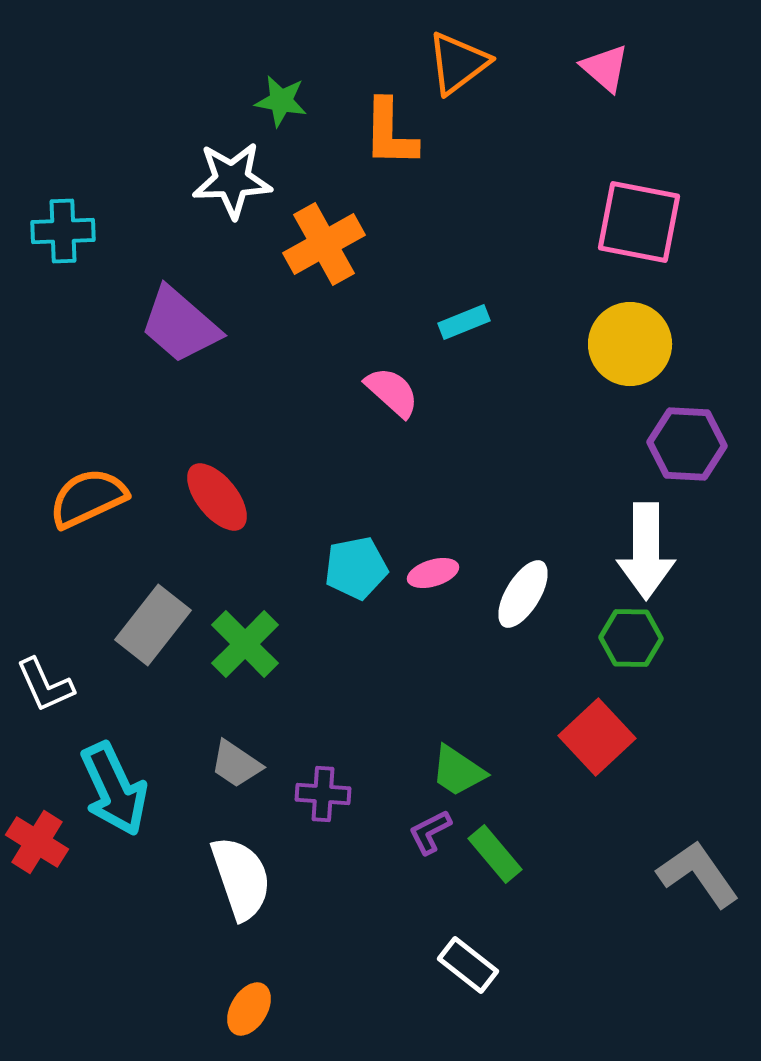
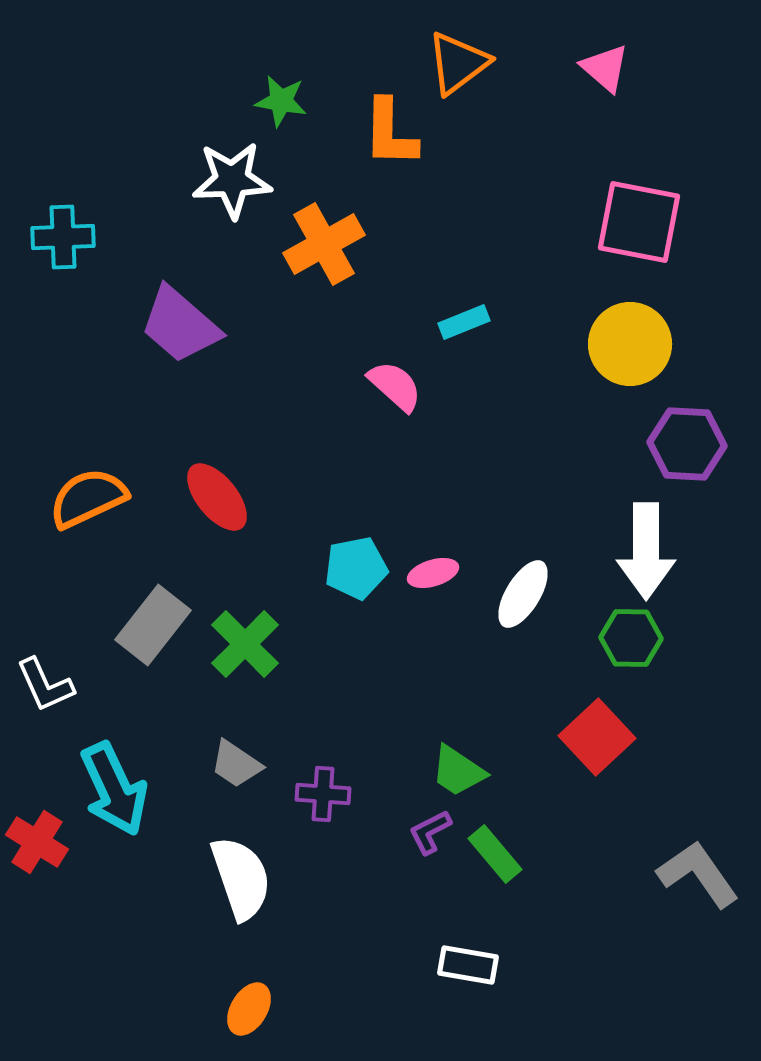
cyan cross: moved 6 px down
pink semicircle: moved 3 px right, 6 px up
white rectangle: rotated 28 degrees counterclockwise
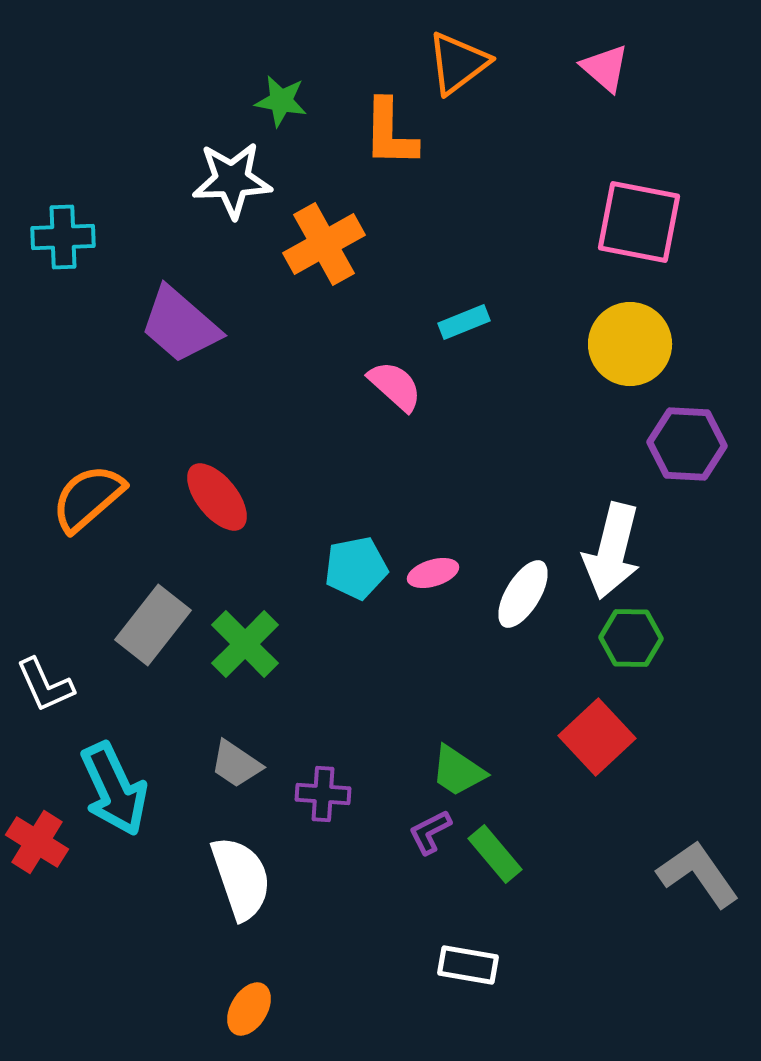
orange semicircle: rotated 16 degrees counterclockwise
white arrow: moved 34 px left; rotated 14 degrees clockwise
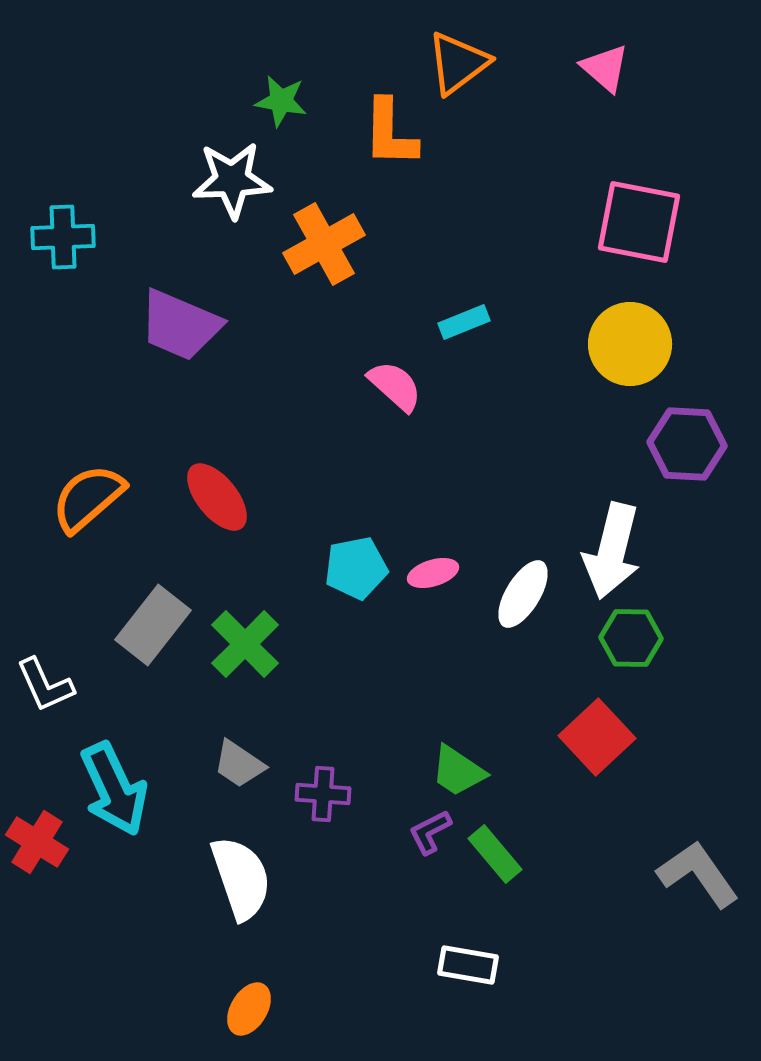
purple trapezoid: rotated 18 degrees counterclockwise
gray trapezoid: moved 3 px right
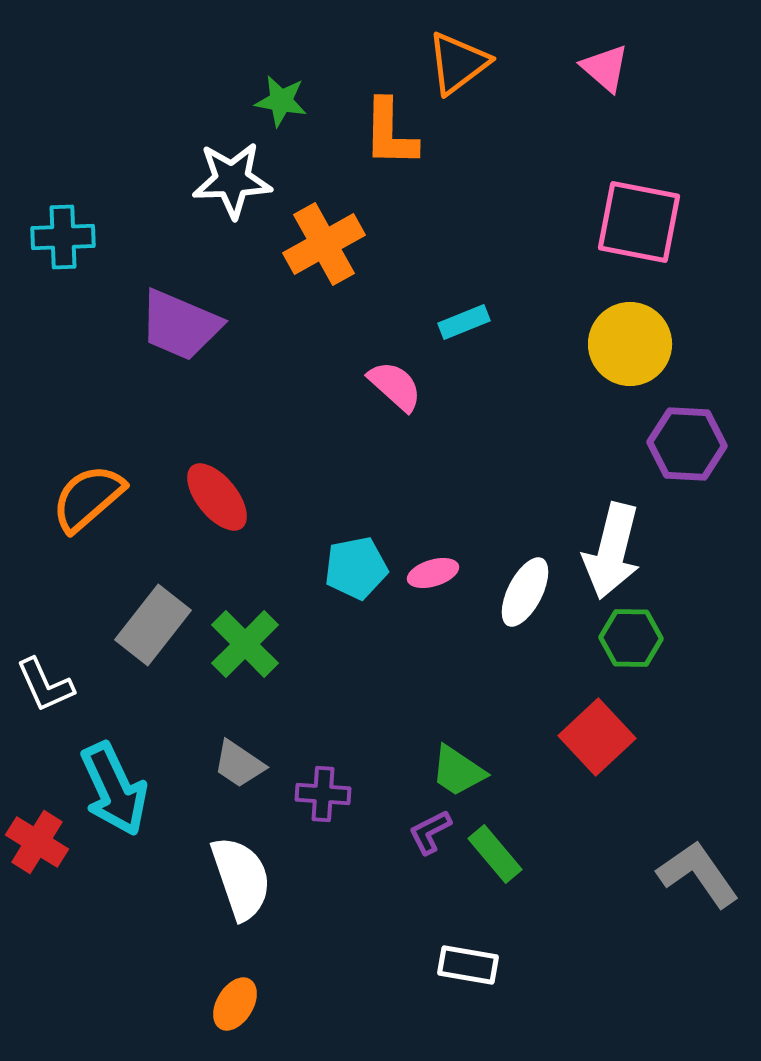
white ellipse: moved 2 px right, 2 px up; rotated 4 degrees counterclockwise
orange ellipse: moved 14 px left, 5 px up
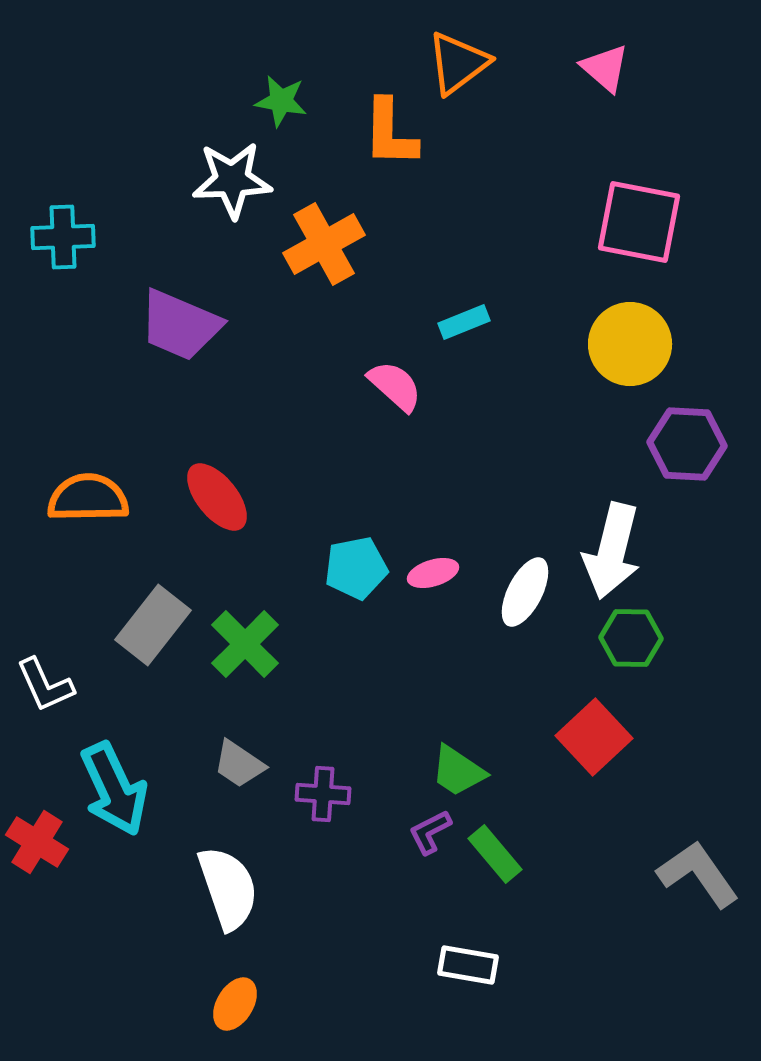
orange semicircle: rotated 40 degrees clockwise
red square: moved 3 px left
white semicircle: moved 13 px left, 10 px down
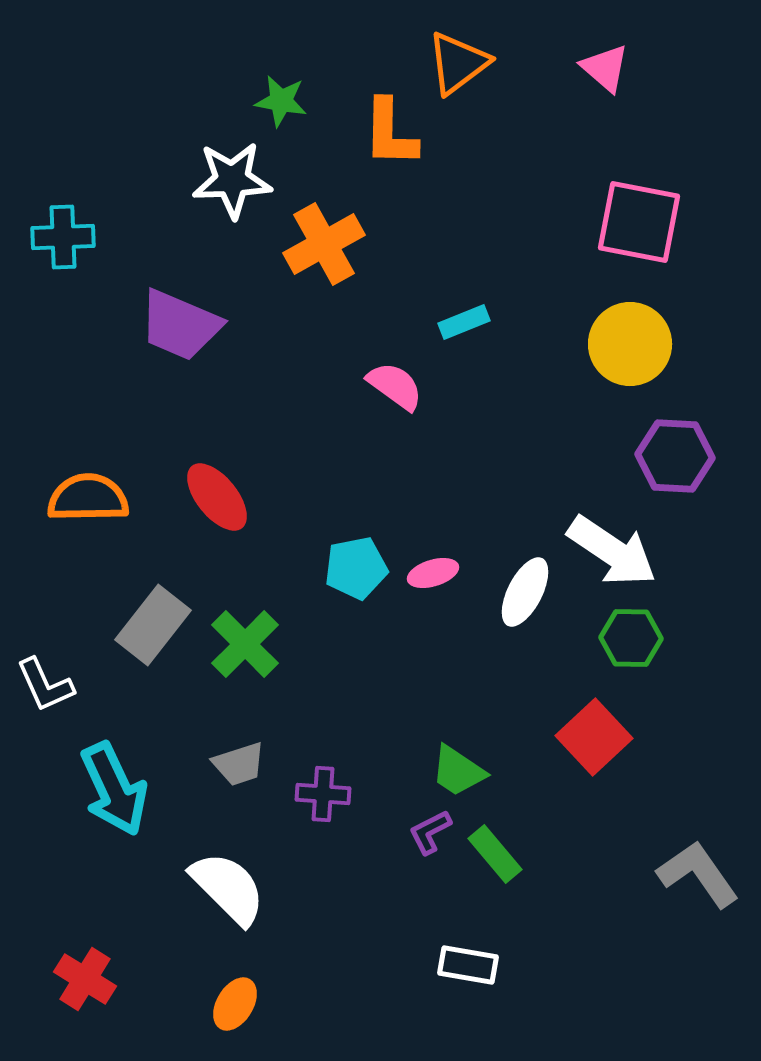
pink semicircle: rotated 6 degrees counterclockwise
purple hexagon: moved 12 px left, 12 px down
white arrow: rotated 70 degrees counterclockwise
gray trapezoid: rotated 52 degrees counterclockwise
red cross: moved 48 px right, 137 px down
white semicircle: rotated 26 degrees counterclockwise
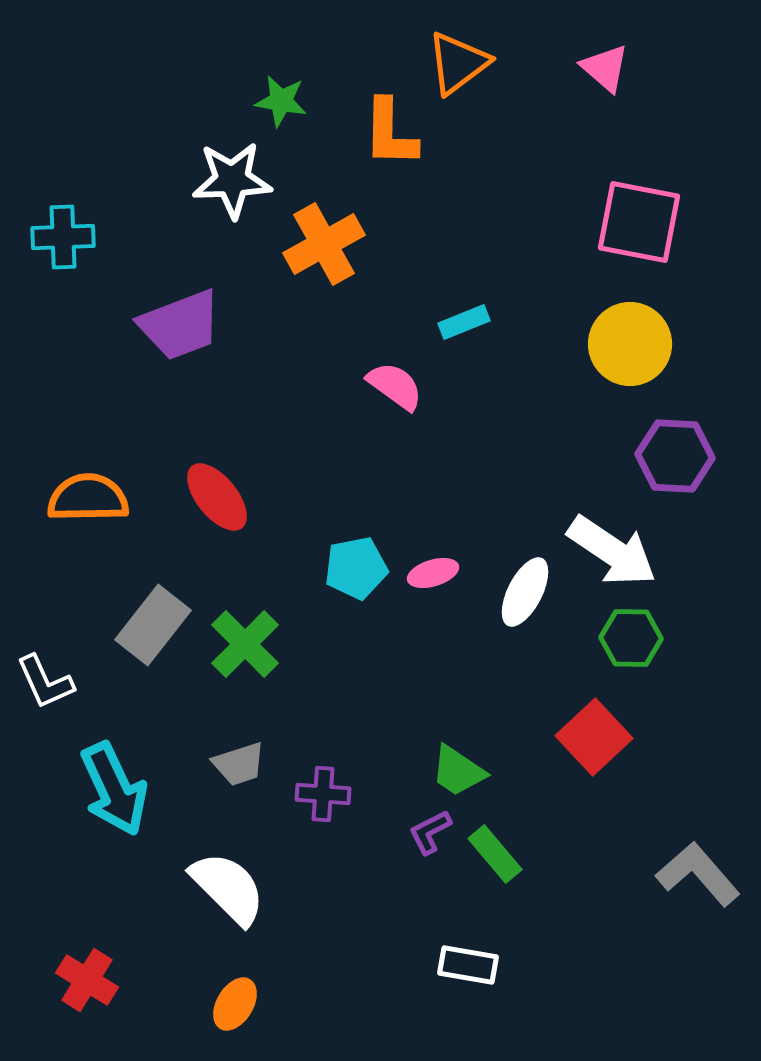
purple trapezoid: rotated 44 degrees counterclockwise
white L-shape: moved 3 px up
gray L-shape: rotated 6 degrees counterclockwise
red cross: moved 2 px right, 1 px down
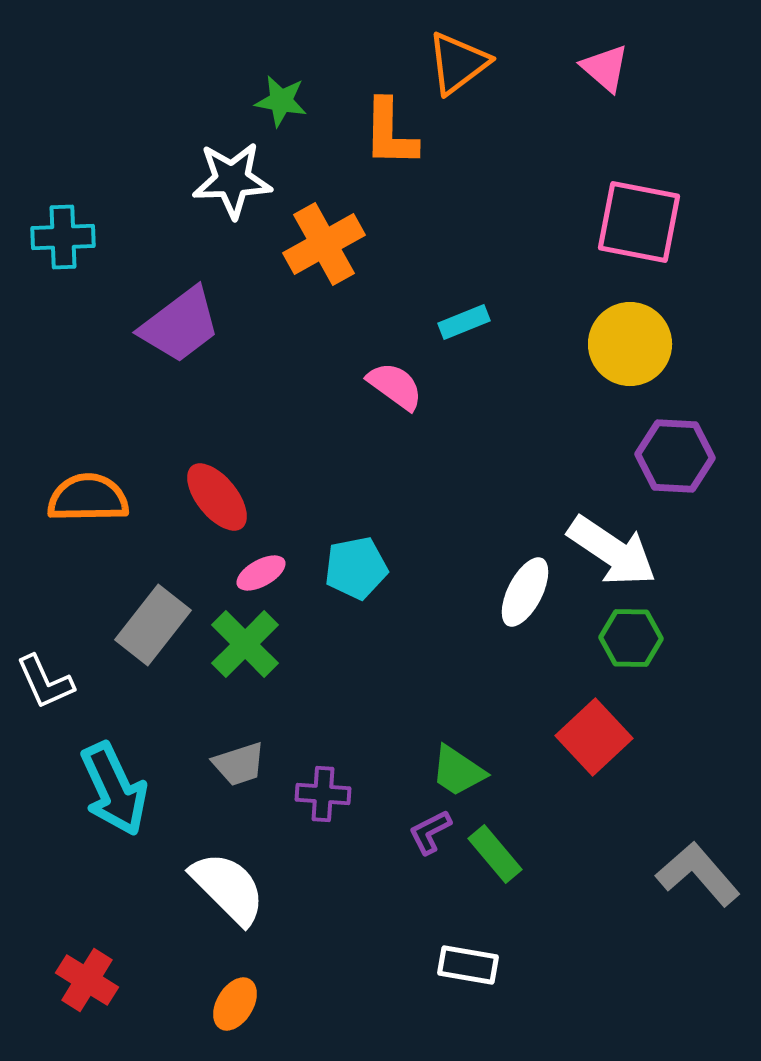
purple trapezoid: rotated 16 degrees counterclockwise
pink ellipse: moved 172 px left; rotated 12 degrees counterclockwise
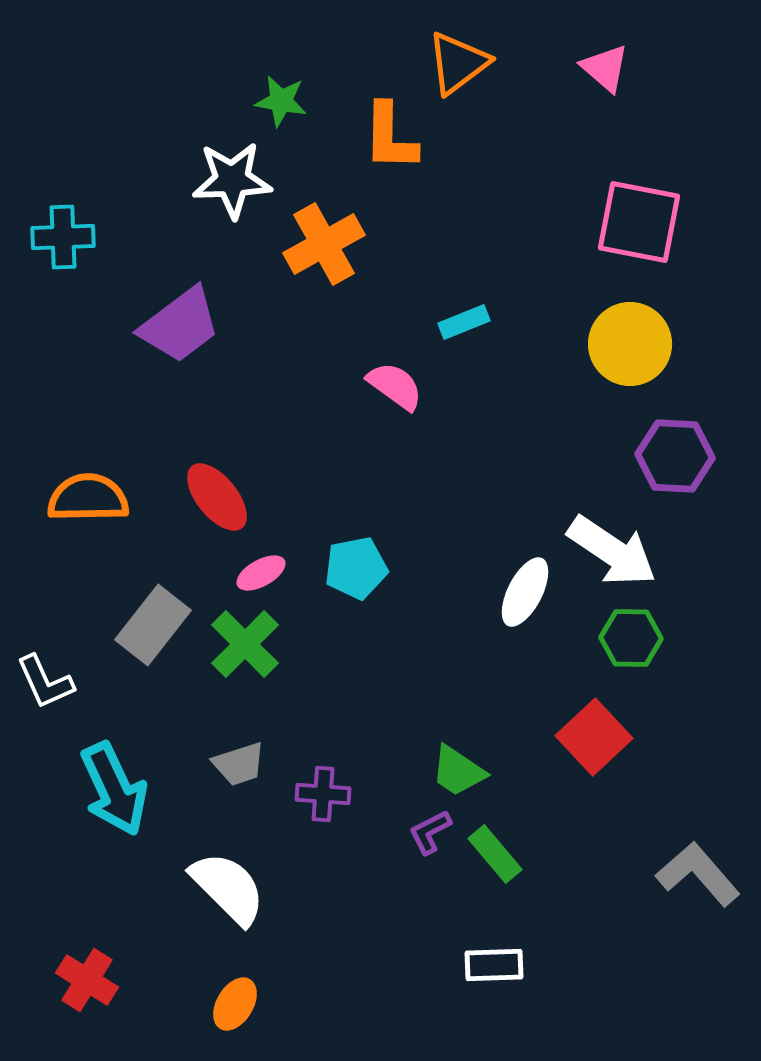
orange L-shape: moved 4 px down
white rectangle: moved 26 px right; rotated 12 degrees counterclockwise
